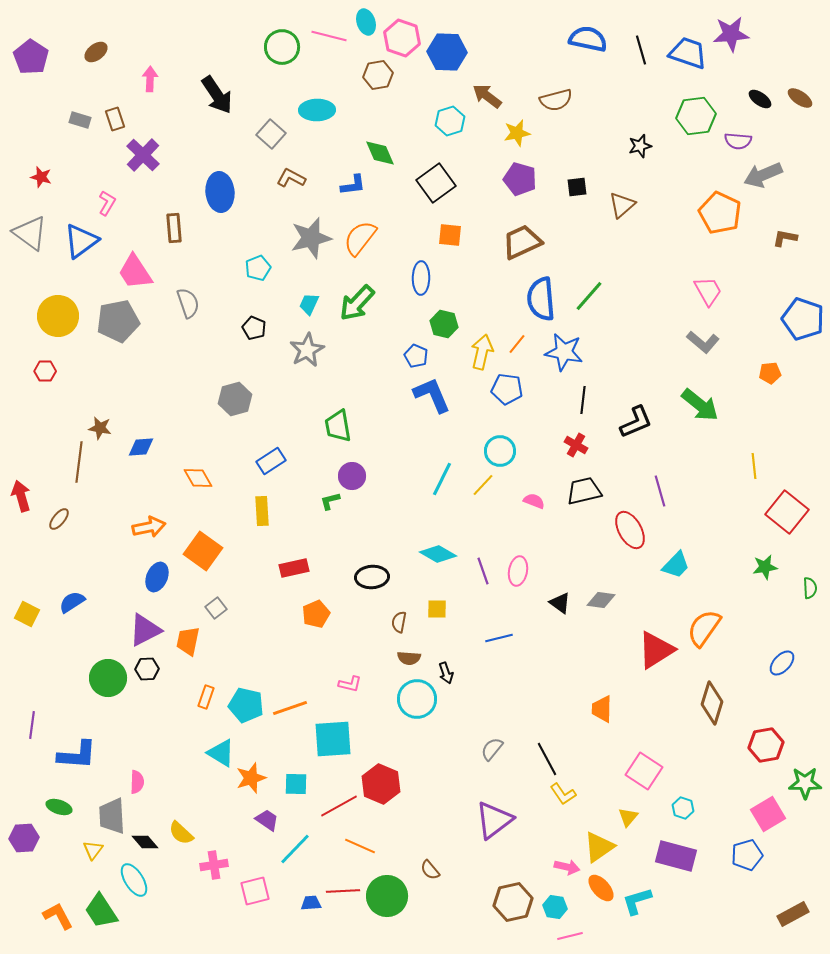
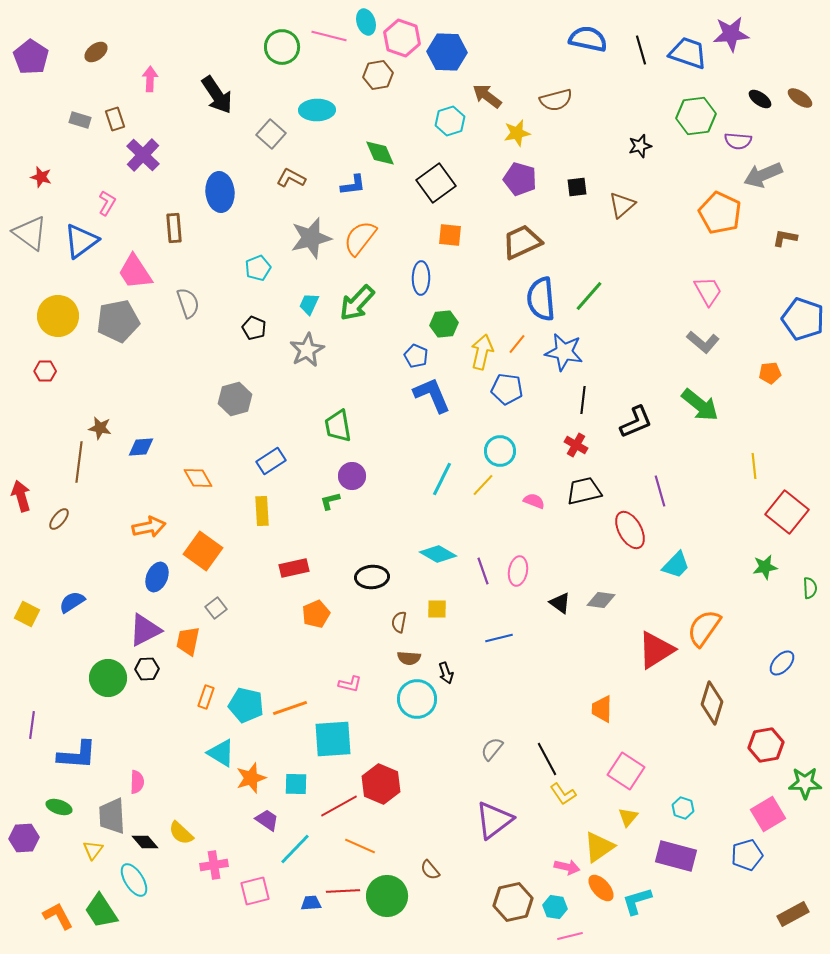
green hexagon at (444, 324): rotated 20 degrees counterclockwise
pink square at (644, 771): moved 18 px left
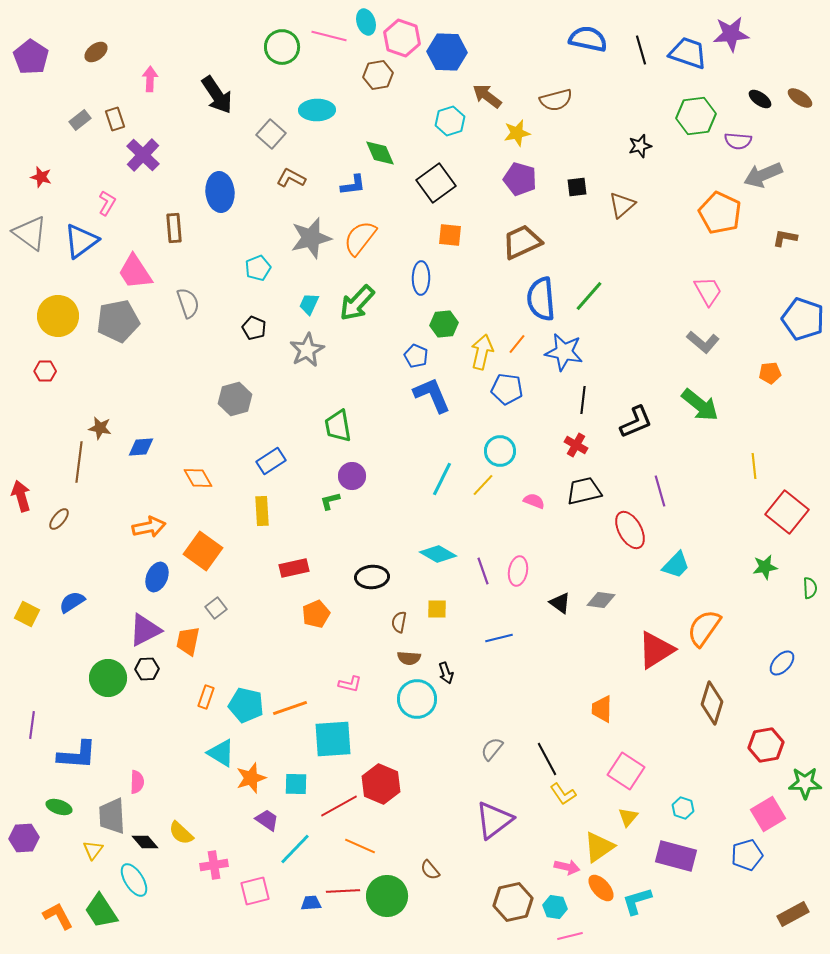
gray rectangle at (80, 120): rotated 55 degrees counterclockwise
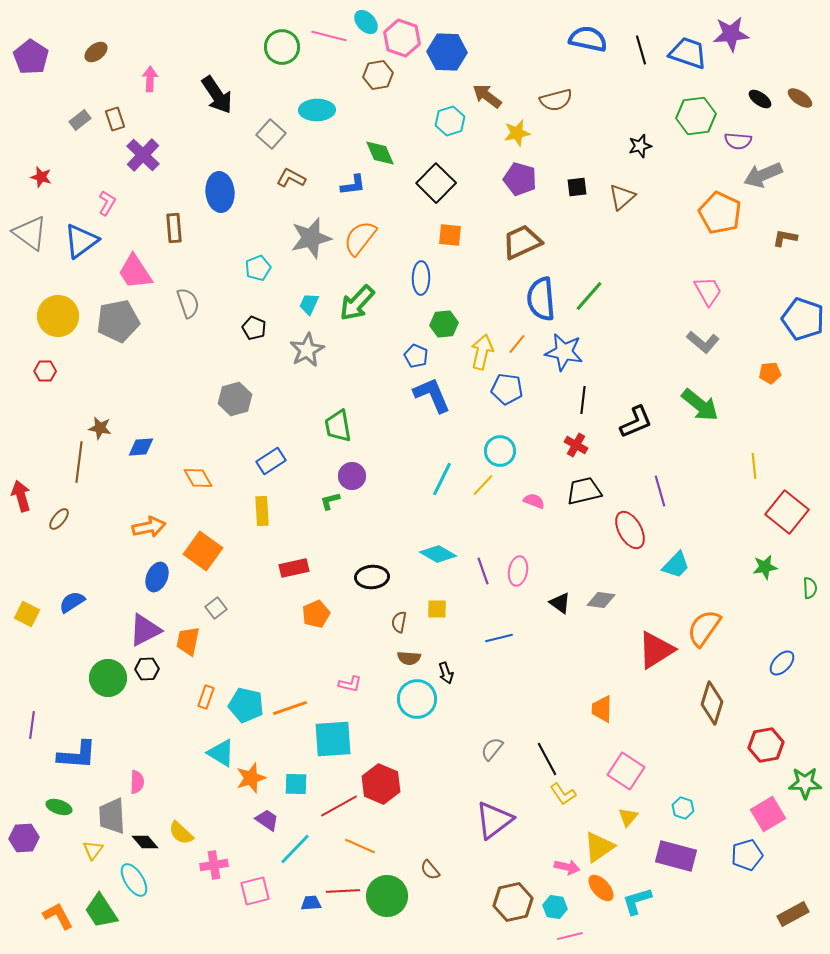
cyan ellipse at (366, 22): rotated 25 degrees counterclockwise
black square at (436, 183): rotated 9 degrees counterclockwise
brown triangle at (622, 205): moved 8 px up
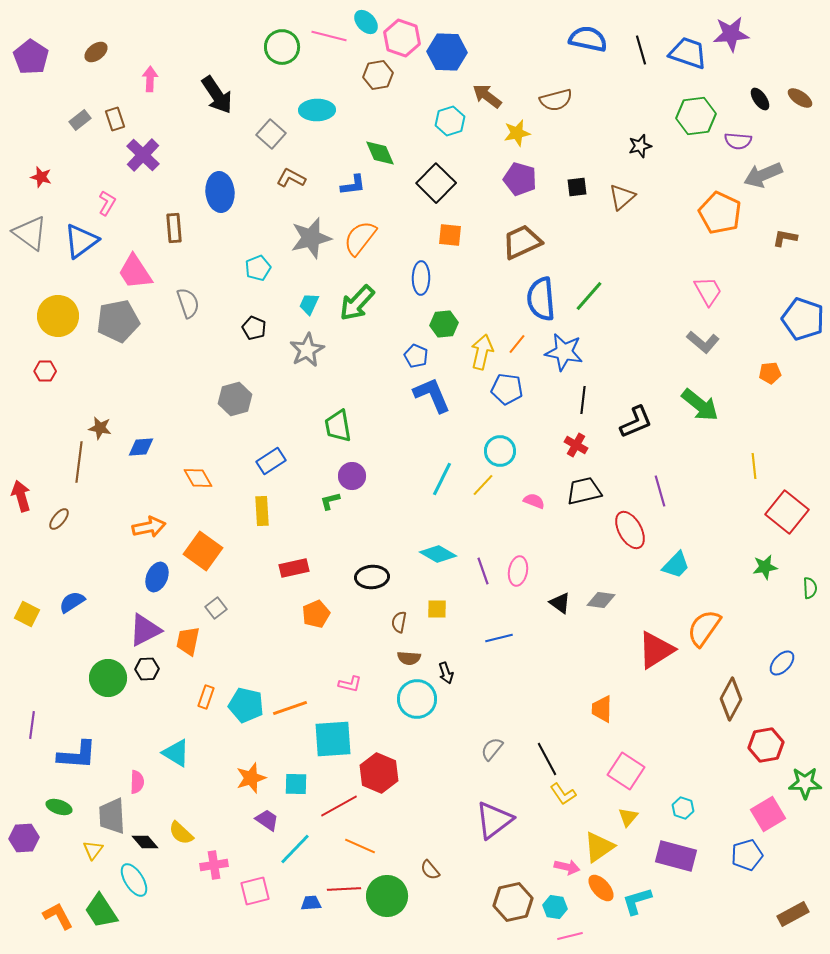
black ellipse at (760, 99): rotated 20 degrees clockwise
brown diamond at (712, 703): moved 19 px right, 4 px up; rotated 12 degrees clockwise
cyan triangle at (221, 753): moved 45 px left
red hexagon at (381, 784): moved 2 px left, 11 px up
red line at (343, 891): moved 1 px right, 2 px up
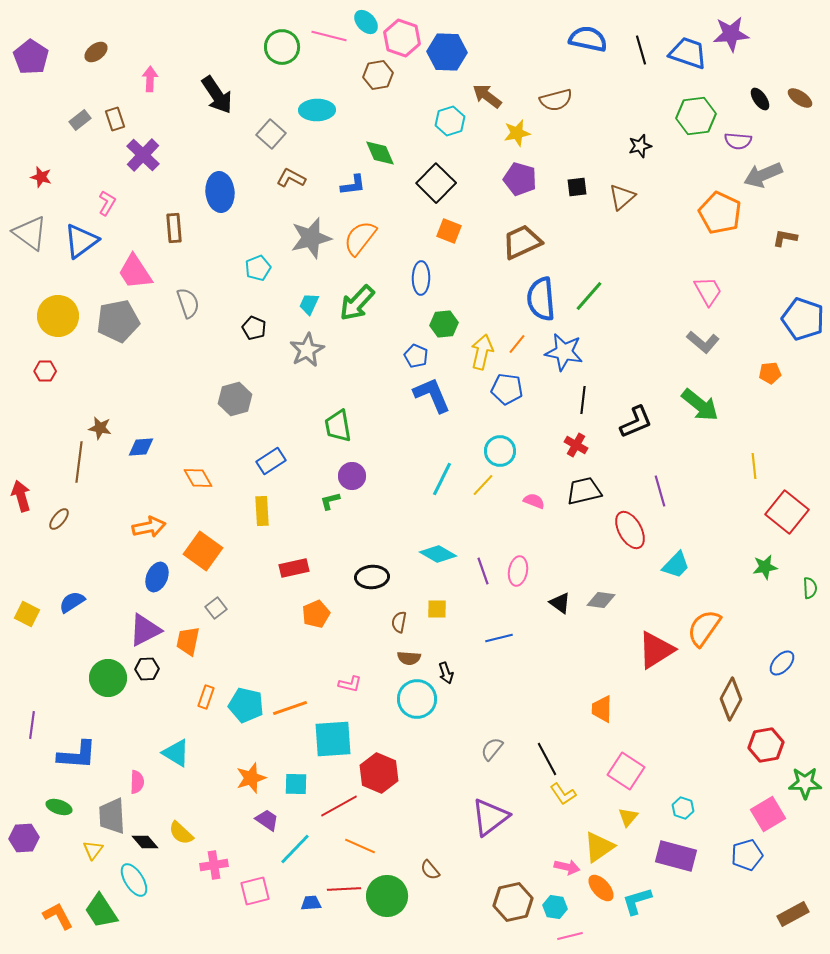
orange square at (450, 235): moved 1 px left, 4 px up; rotated 15 degrees clockwise
purple triangle at (494, 820): moved 4 px left, 3 px up
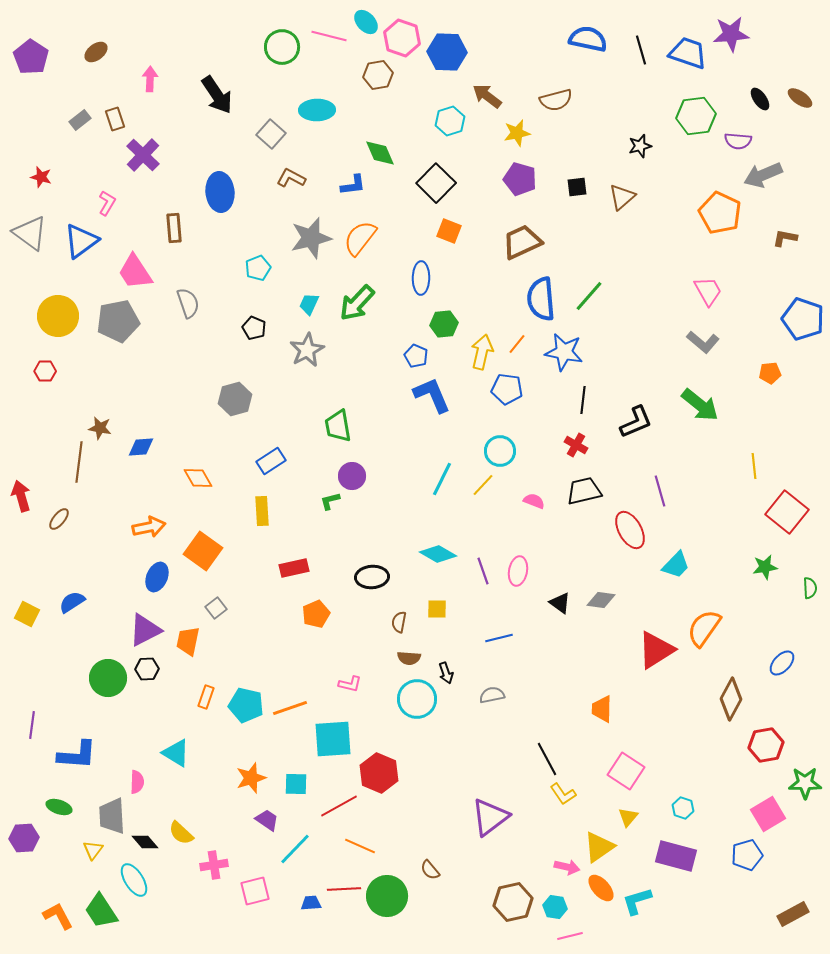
gray semicircle at (492, 749): moved 54 px up; rotated 40 degrees clockwise
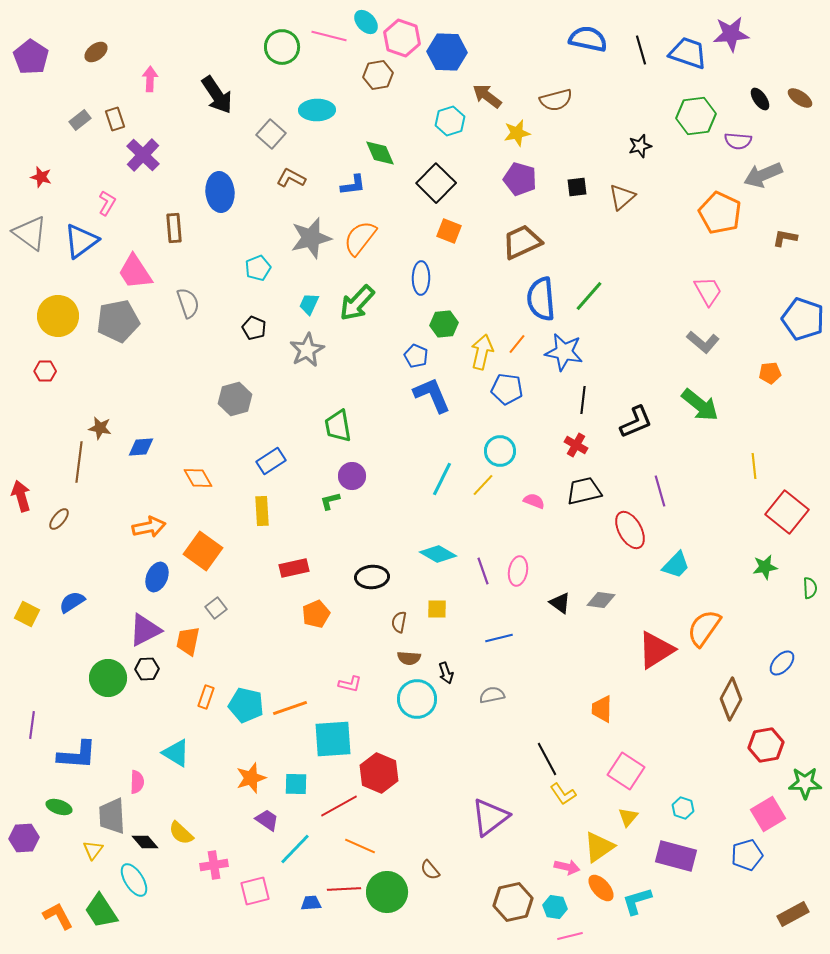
green circle at (387, 896): moved 4 px up
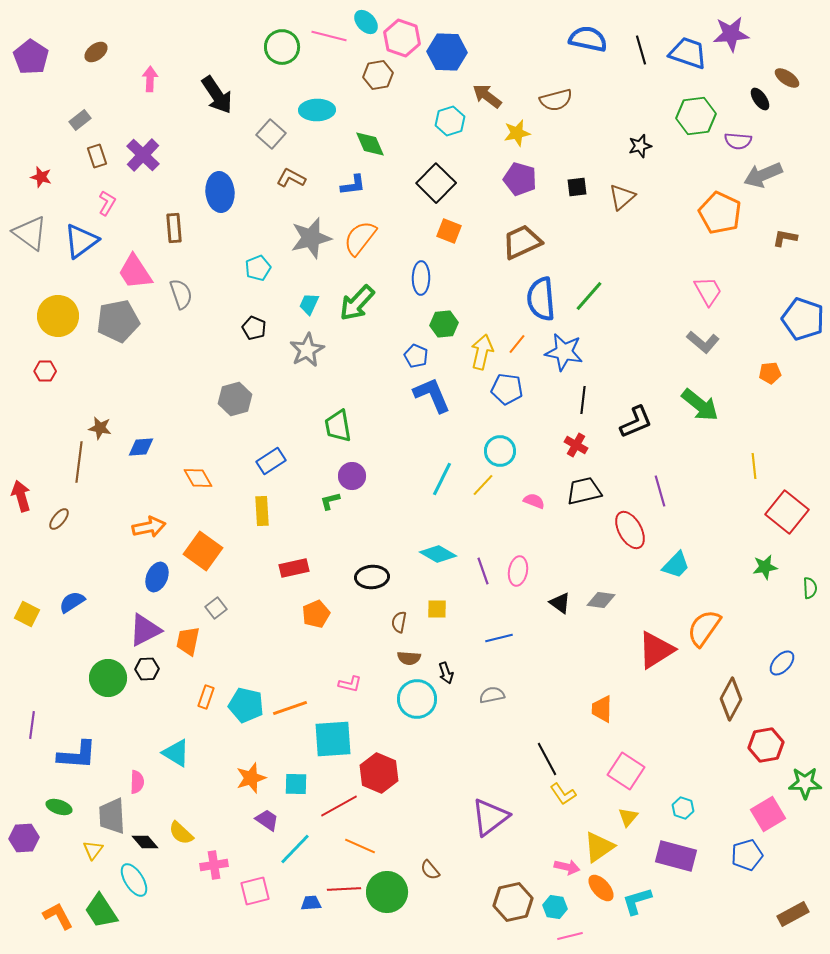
brown ellipse at (800, 98): moved 13 px left, 20 px up
brown rectangle at (115, 119): moved 18 px left, 37 px down
green diamond at (380, 153): moved 10 px left, 9 px up
gray semicircle at (188, 303): moved 7 px left, 9 px up
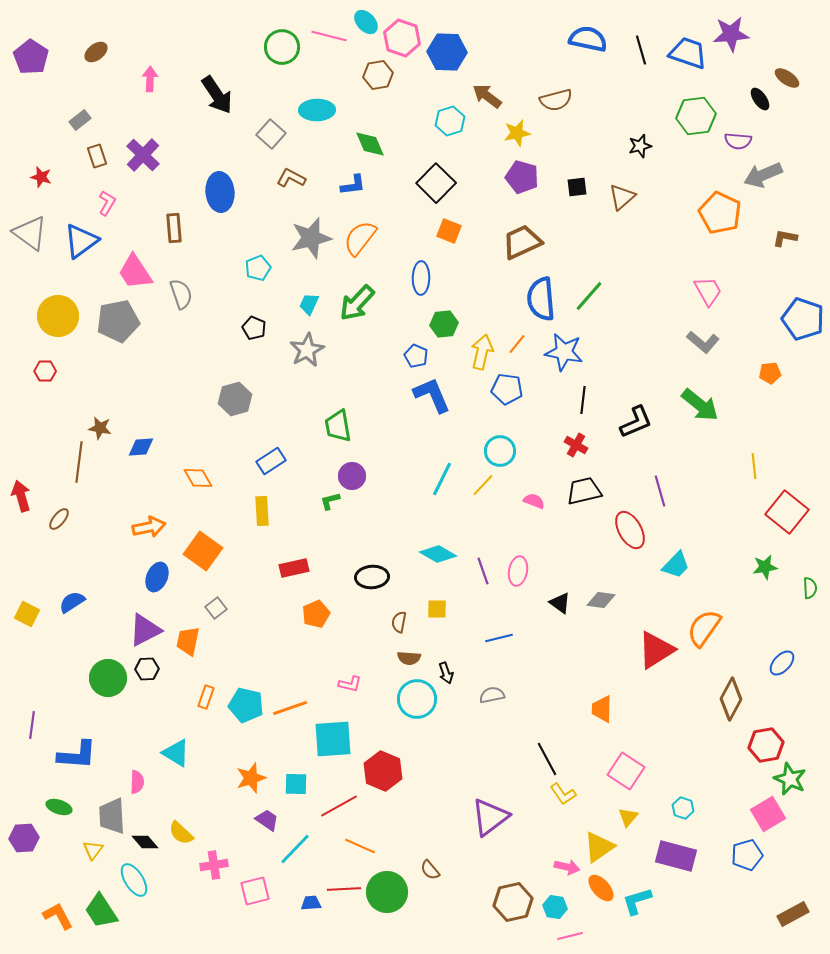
purple pentagon at (520, 179): moved 2 px right, 2 px up
red hexagon at (379, 773): moved 4 px right, 2 px up
green star at (805, 783): moved 15 px left, 4 px up; rotated 24 degrees clockwise
